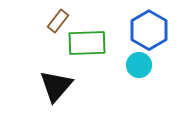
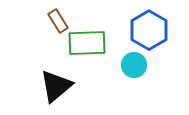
brown rectangle: rotated 70 degrees counterclockwise
cyan circle: moved 5 px left
black triangle: rotated 9 degrees clockwise
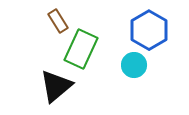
green rectangle: moved 6 px left, 6 px down; rotated 63 degrees counterclockwise
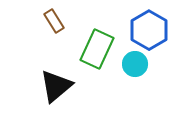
brown rectangle: moved 4 px left
green rectangle: moved 16 px right
cyan circle: moved 1 px right, 1 px up
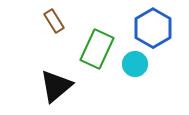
blue hexagon: moved 4 px right, 2 px up
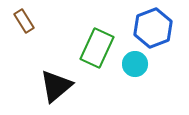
brown rectangle: moved 30 px left
blue hexagon: rotated 9 degrees clockwise
green rectangle: moved 1 px up
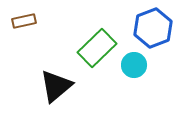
brown rectangle: rotated 70 degrees counterclockwise
green rectangle: rotated 21 degrees clockwise
cyan circle: moved 1 px left, 1 px down
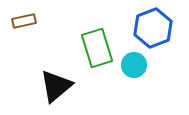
green rectangle: rotated 63 degrees counterclockwise
